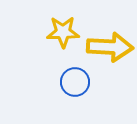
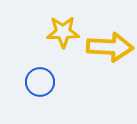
blue circle: moved 35 px left
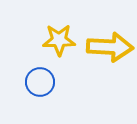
yellow star: moved 4 px left, 8 px down
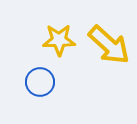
yellow arrow: moved 1 px left, 2 px up; rotated 39 degrees clockwise
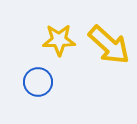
blue circle: moved 2 px left
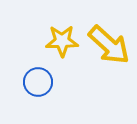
yellow star: moved 3 px right, 1 px down
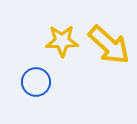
blue circle: moved 2 px left
